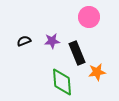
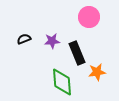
black semicircle: moved 2 px up
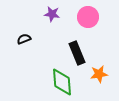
pink circle: moved 1 px left
purple star: moved 27 px up; rotated 14 degrees clockwise
orange star: moved 2 px right, 2 px down
